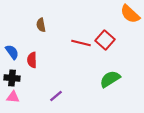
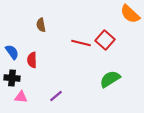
pink triangle: moved 8 px right
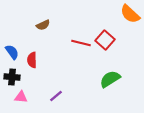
brown semicircle: moved 2 px right; rotated 104 degrees counterclockwise
black cross: moved 1 px up
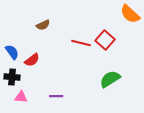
red semicircle: rotated 126 degrees counterclockwise
purple line: rotated 40 degrees clockwise
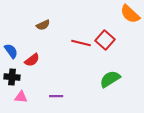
blue semicircle: moved 1 px left, 1 px up
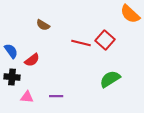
brown semicircle: rotated 56 degrees clockwise
pink triangle: moved 6 px right
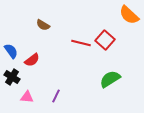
orange semicircle: moved 1 px left, 1 px down
black cross: rotated 28 degrees clockwise
purple line: rotated 64 degrees counterclockwise
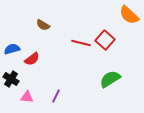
blue semicircle: moved 1 px right, 2 px up; rotated 70 degrees counterclockwise
red semicircle: moved 1 px up
black cross: moved 1 px left, 2 px down
